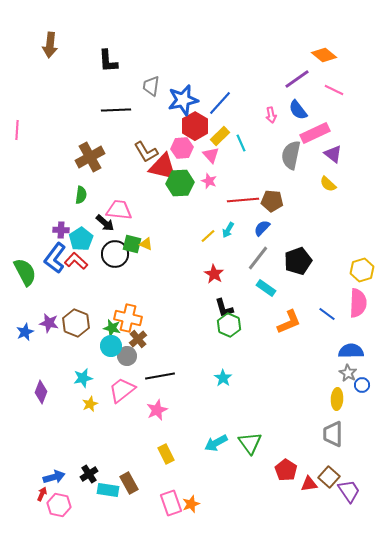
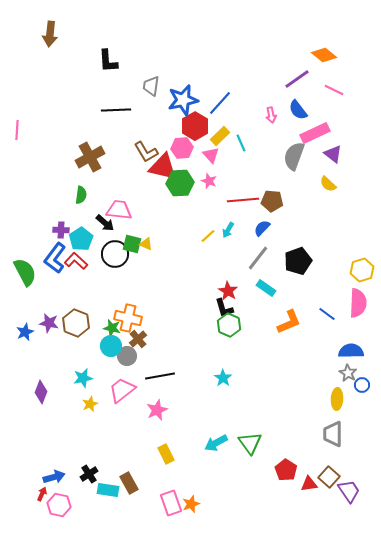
brown arrow at (50, 45): moved 11 px up
gray semicircle at (291, 155): moved 3 px right, 1 px down; rotated 8 degrees clockwise
red star at (214, 274): moved 14 px right, 17 px down
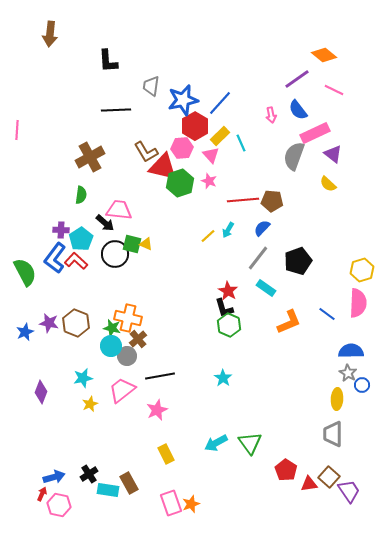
green hexagon at (180, 183): rotated 16 degrees counterclockwise
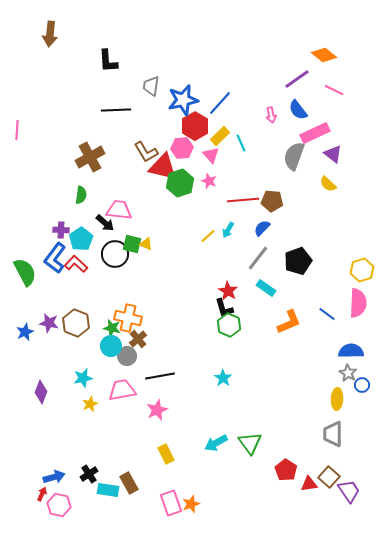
red L-shape at (76, 261): moved 3 px down
pink trapezoid at (122, 390): rotated 28 degrees clockwise
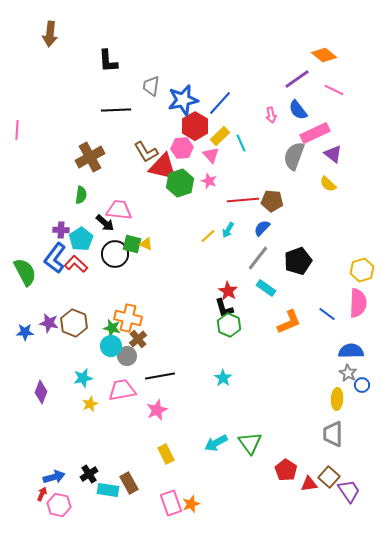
brown hexagon at (76, 323): moved 2 px left
blue star at (25, 332): rotated 24 degrees clockwise
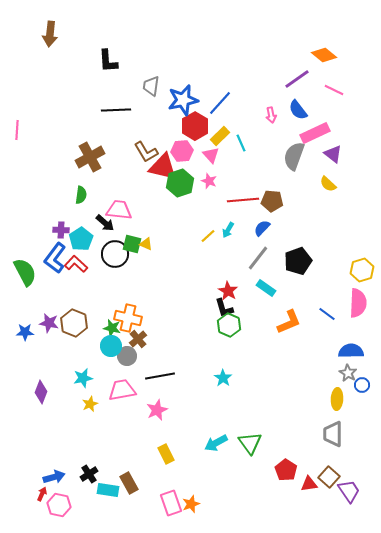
pink hexagon at (182, 148): moved 3 px down
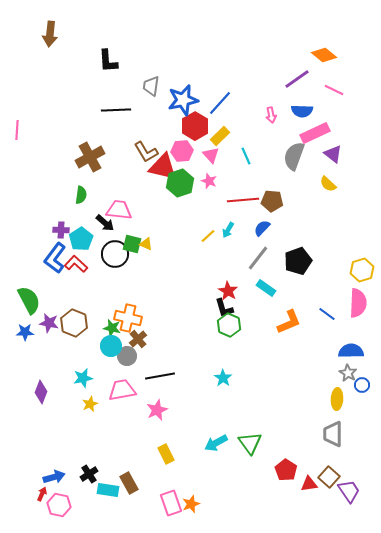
blue semicircle at (298, 110): moved 4 px right, 1 px down; rotated 50 degrees counterclockwise
cyan line at (241, 143): moved 5 px right, 13 px down
green semicircle at (25, 272): moved 4 px right, 28 px down
